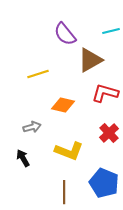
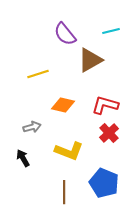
red L-shape: moved 12 px down
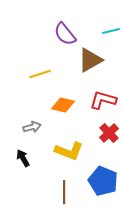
yellow line: moved 2 px right
red L-shape: moved 2 px left, 5 px up
blue pentagon: moved 1 px left, 2 px up
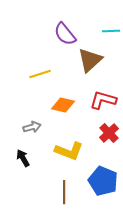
cyan line: rotated 12 degrees clockwise
brown triangle: rotated 12 degrees counterclockwise
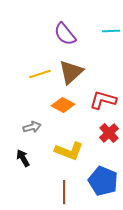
brown triangle: moved 19 px left, 12 px down
orange diamond: rotated 15 degrees clockwise
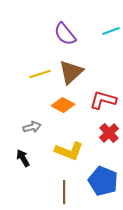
cyan line: rotated 18 degrees counterclockwise
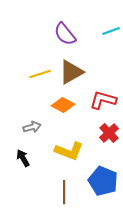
brown triangle: rotated 12 degrees clockwise
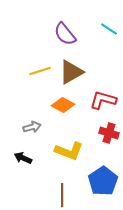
cyan line: moved 2 px left, 2 px up; rotated 54 degrees clockwise
yellow line: moved 3 px up
red cross: rotated 30 degrees counterclockwise
black arrow: rotated 36 degrees counterclockwise
blue pentagon: rotated 16 degrees clockwise
brown line: moved 2 px left, 3 px down
